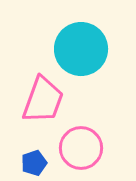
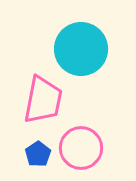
pink trapezoid: rotated 9 degrees counterclockwise
blue pentagon: moved 4 px right, 9 px up; rotated 15 degrees counterclockwise
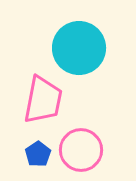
cyan circle: moved 2 px left, 1 px up
pink circle: moved 2 px down
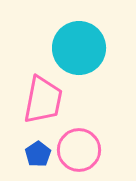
pink circle: moved 2 px left
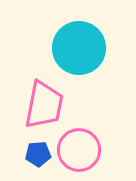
pink trapezoid: moved 1 px right, 5 px down
blue pentagon: rotated 30 degrees clockwise
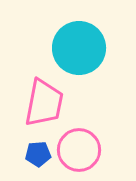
pink trapezoid: moved 2 px up
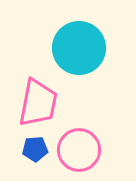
pink trapezoid: moved 6 px left
blue pentagon: moved 3 px left, 5 px up
